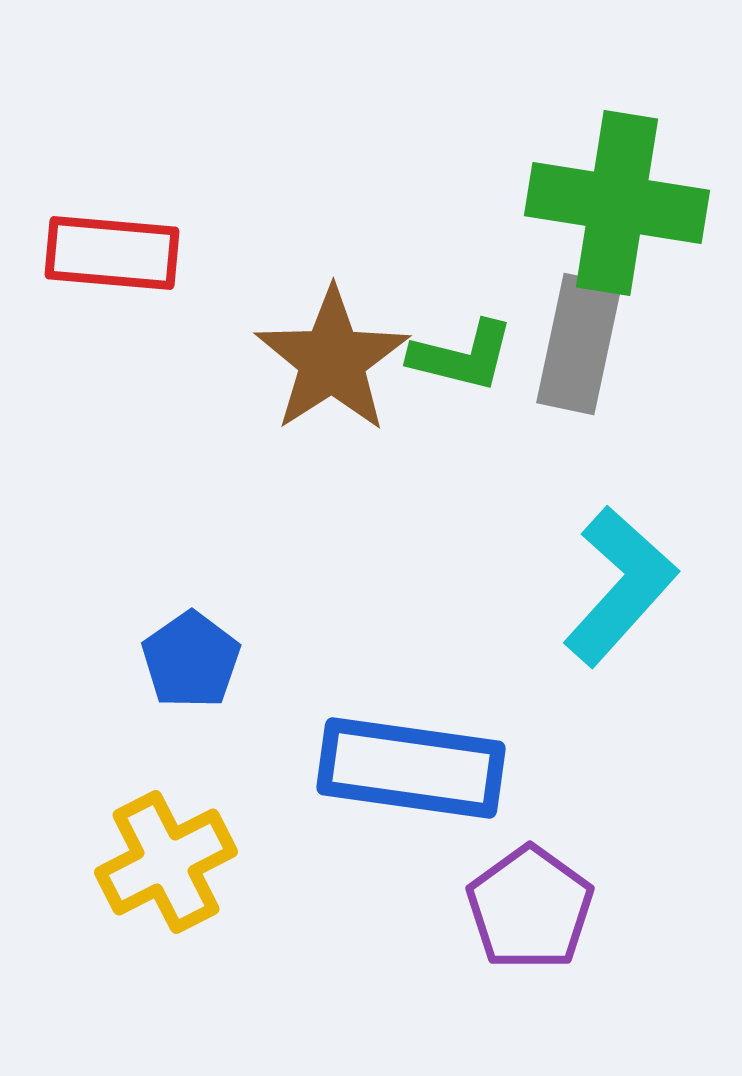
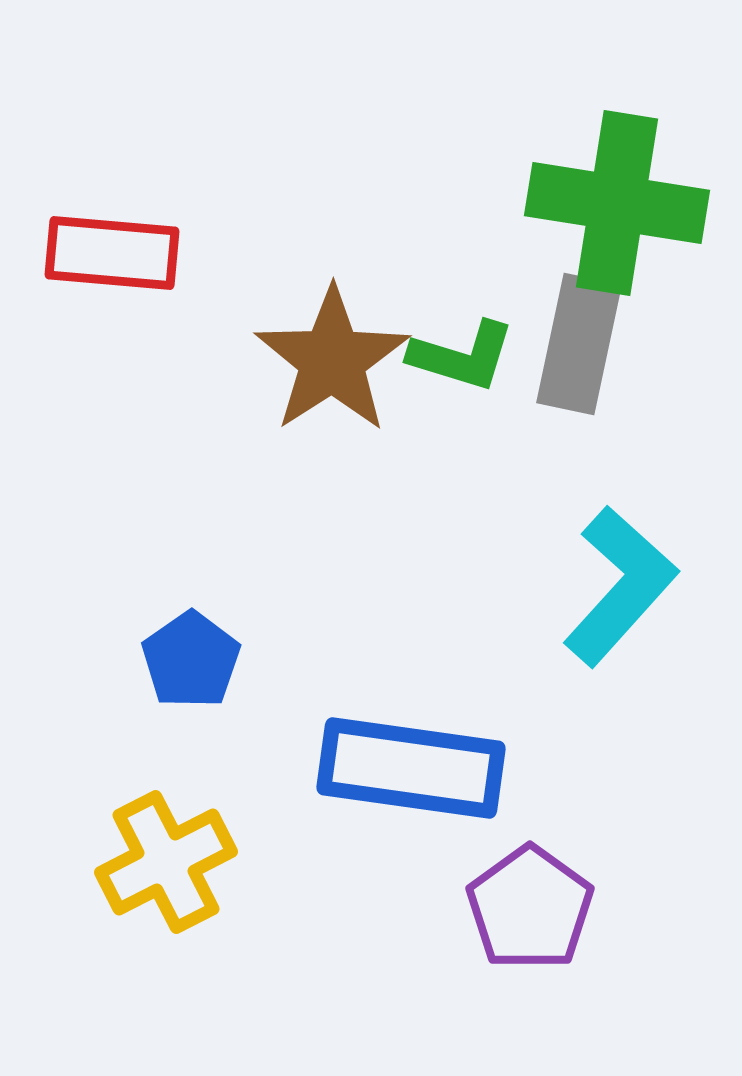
green L-shape: rotated 3 degrees clockwise
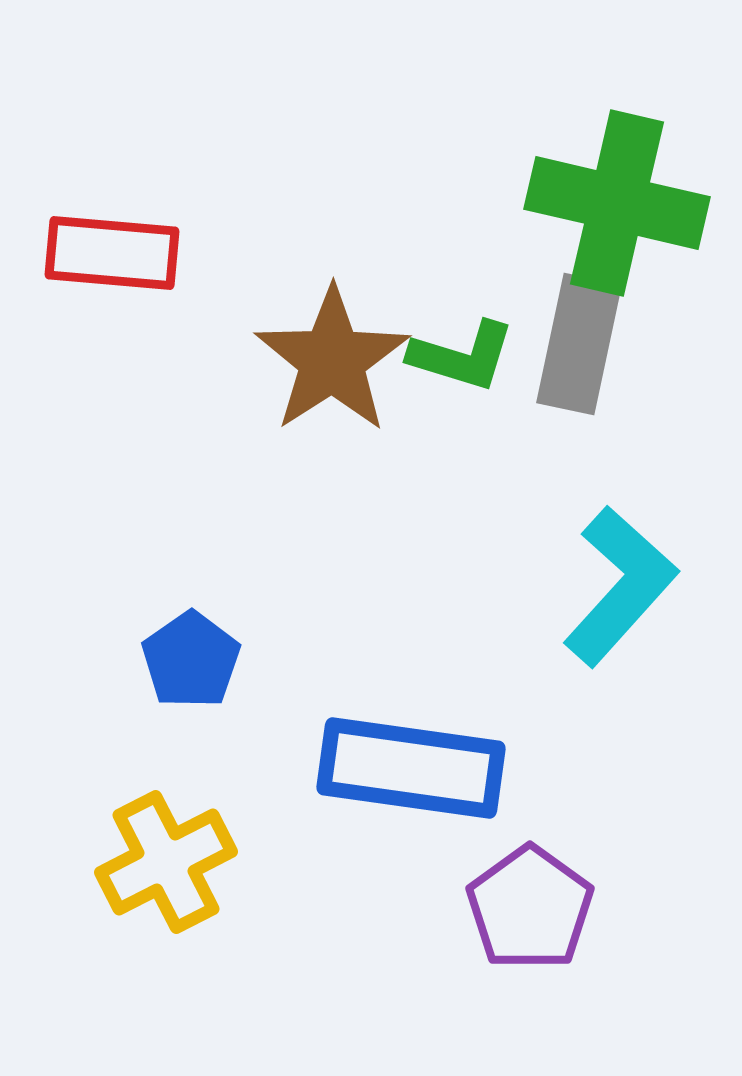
green cross: rotated 4 degrees clockwise
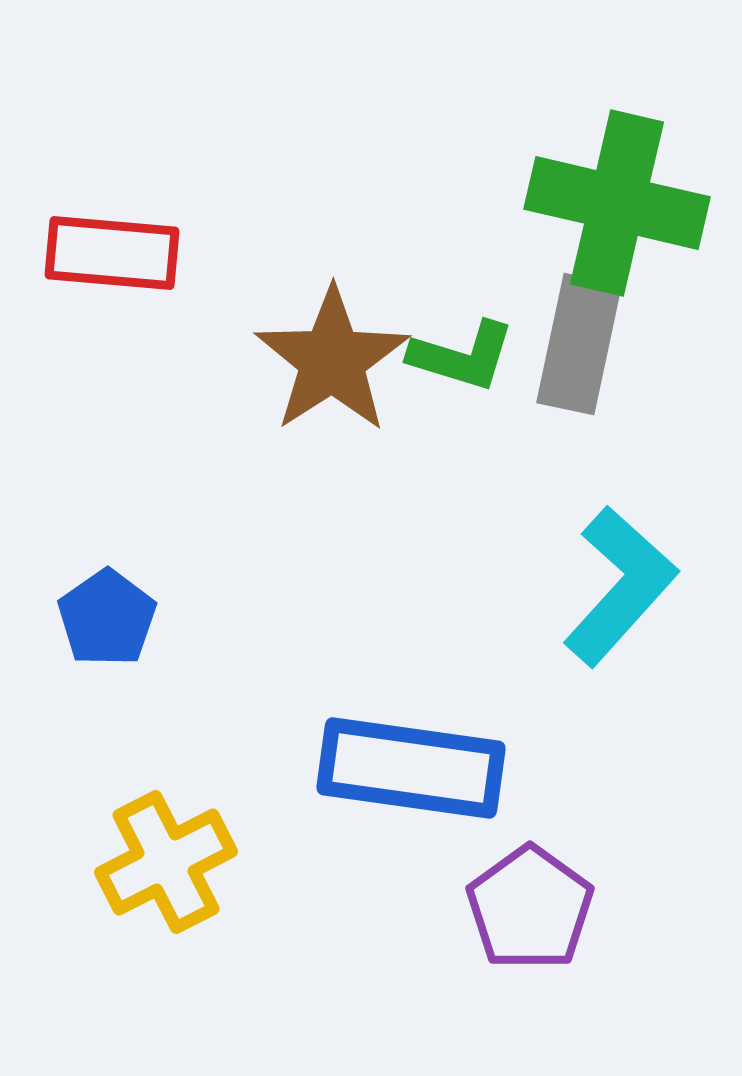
blue pentagon: moved 84 px left, 42 px up
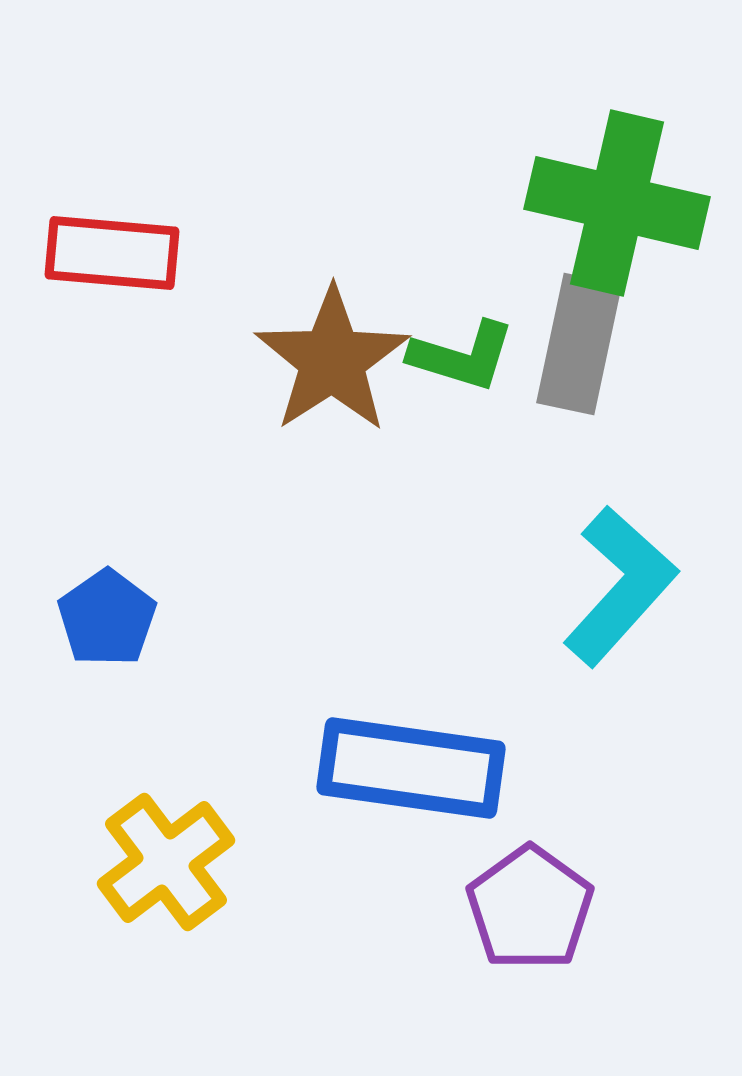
yellow cross: rotated 10 degrees counterclockwise
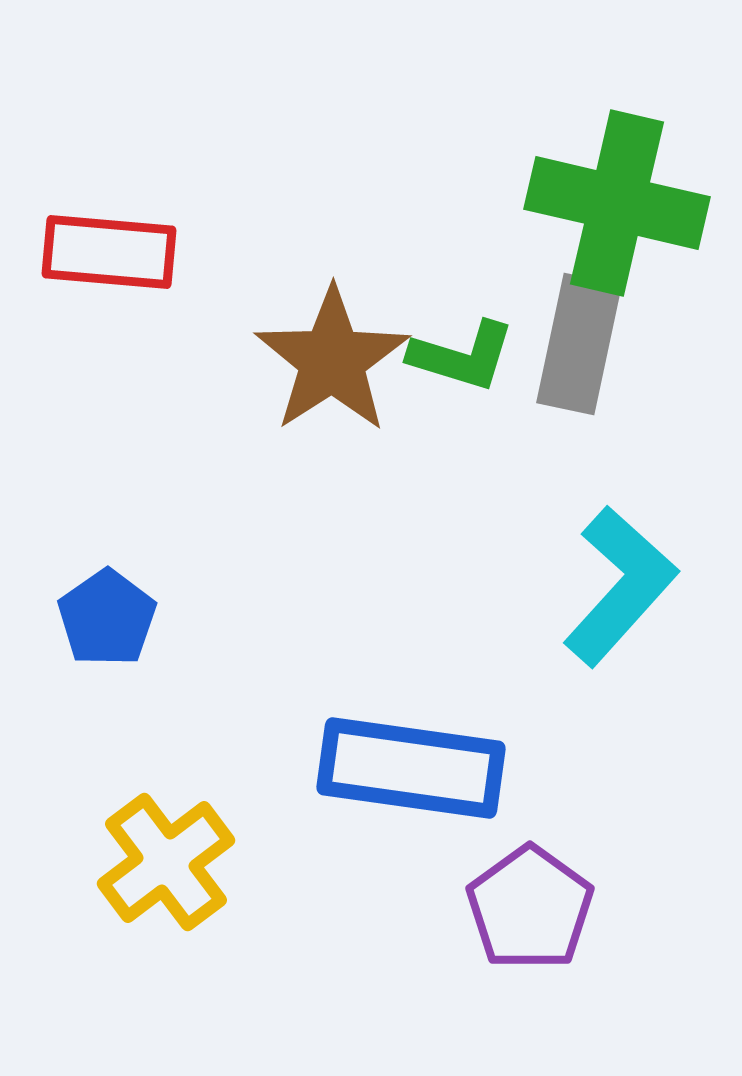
red rectangle: moved 3 px left, 1 px up
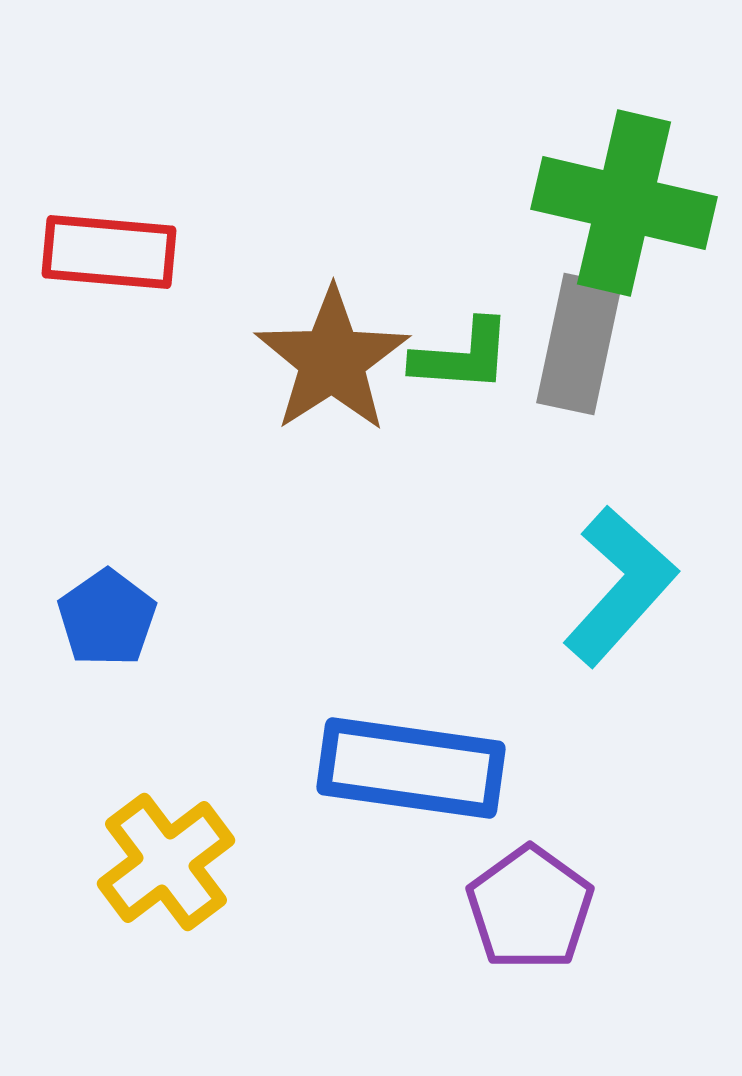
green cross: moved 7 px right
green L-shape: rotated 13 degrees counterclockwise
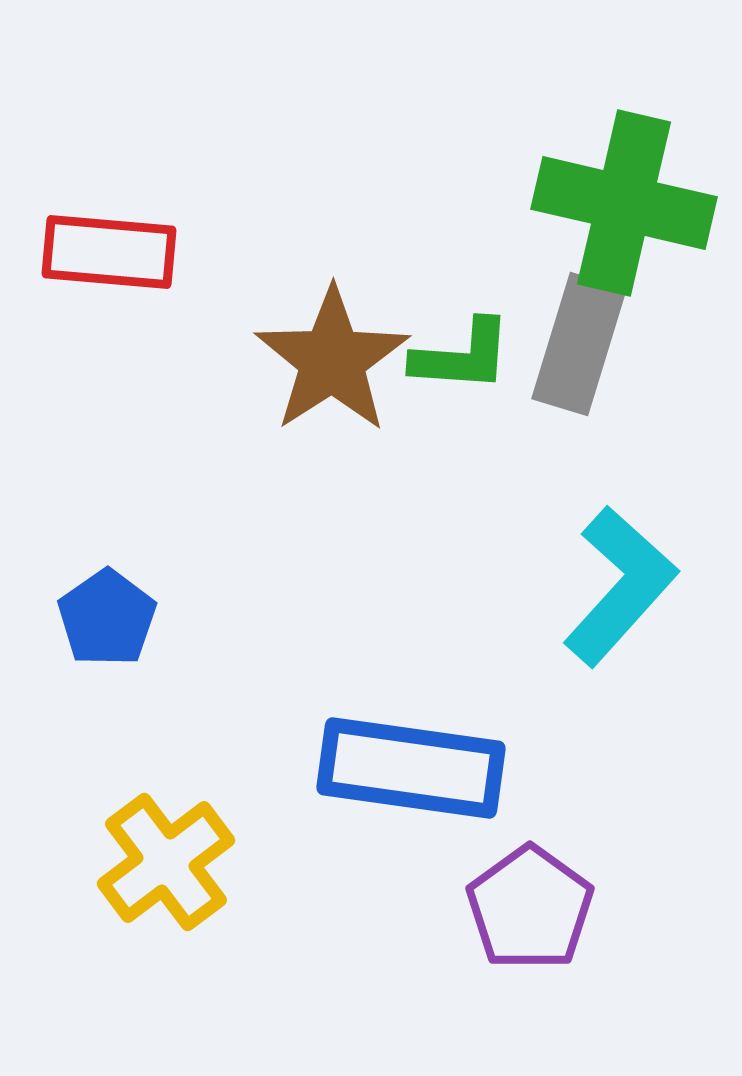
gray rectangle: rotated 5 degrees clockwise
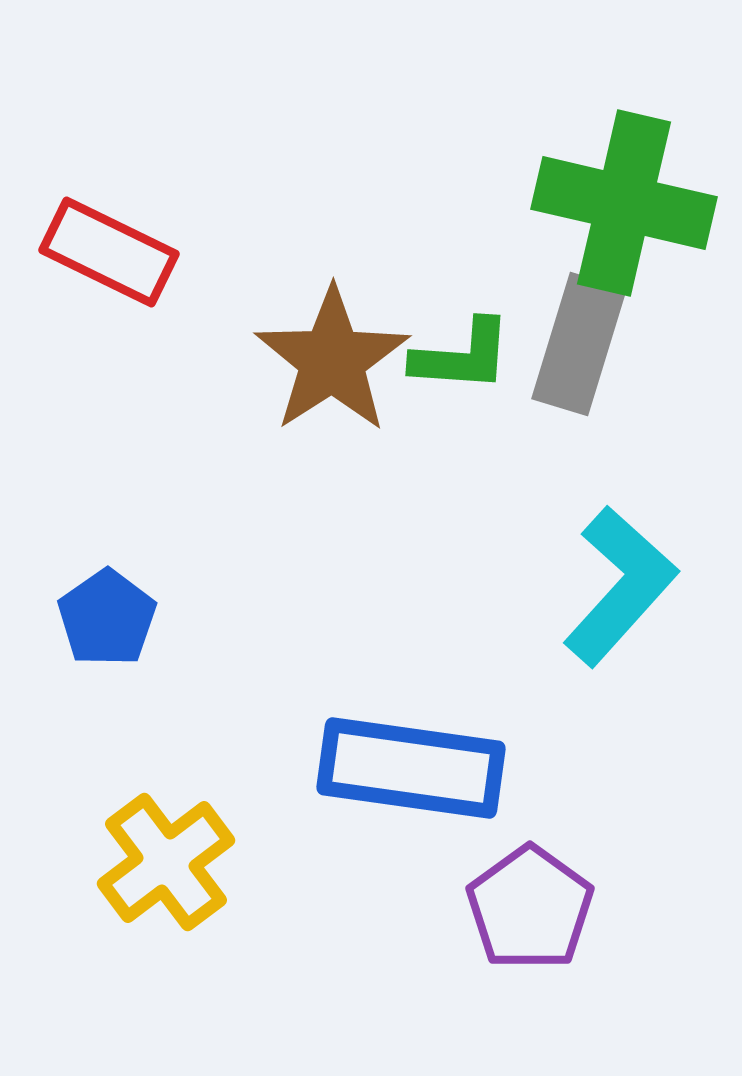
red rectangle: rotated 21 degrees clockwise
